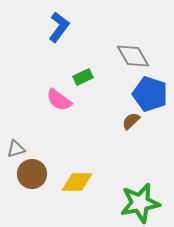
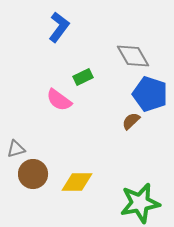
brown circle: moved 1 px right
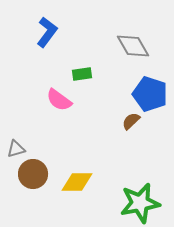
blue L-shape: moved 12 px left, 5 px down
gray diamond: moved 10 px up
green rectangle: moved 1 px left, 3 px up; rotated 18 degrees clockwise
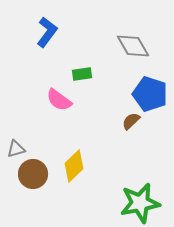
yellow diamond: moved 3 px left, 16 px up; rotated 44 degrees counterclockwise
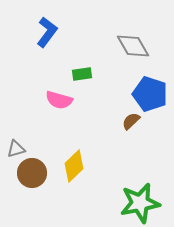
pink semicircle: rotated 20 degrees counterclockwise
brown circle: moved 1 px left, 1 px up
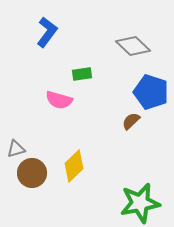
gray diamond: rotated 16 degrees counterclockwise
blue pentagon: moved 1 px right, 2 px up
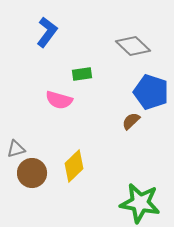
green star: rotated 21 degrees clockwise
